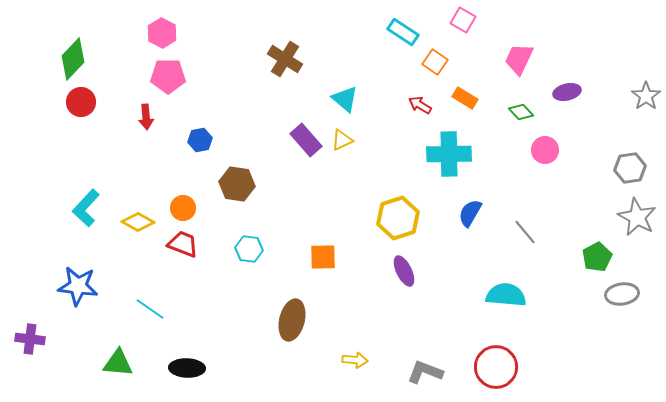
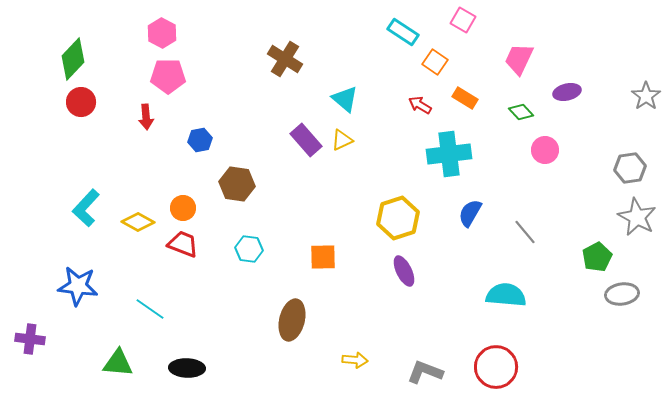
cyan cross at (449, 154): rotated 6 degrees counterclockwise
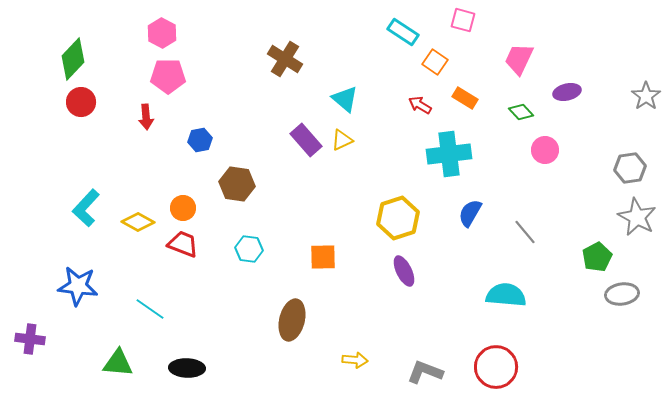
pink square at (463, 20): rotated 15 degrees counterclockwise
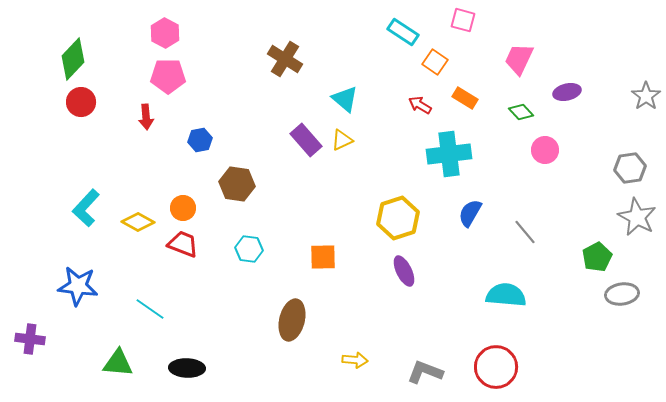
pink hexagon at (162, 33): moved 3 px right
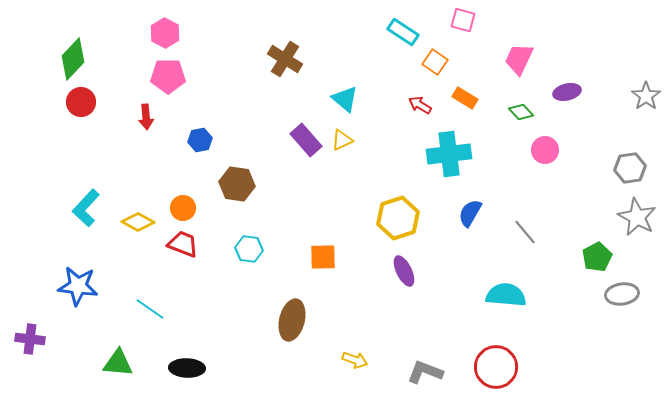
yellow arrow at (355, 360): rotated 15 degrees clockwise
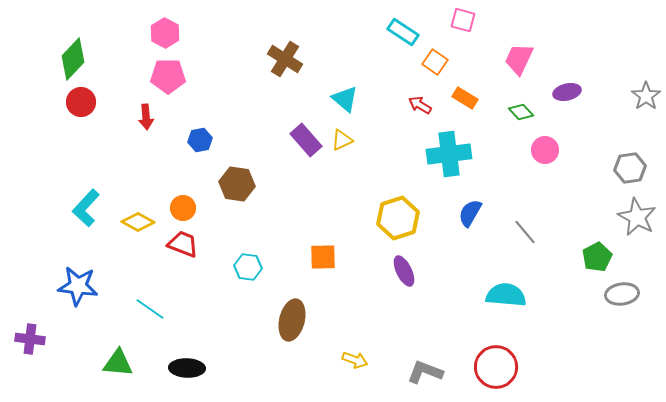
cyan hexagon at (249, 249): moved 1 px left, 18 px down
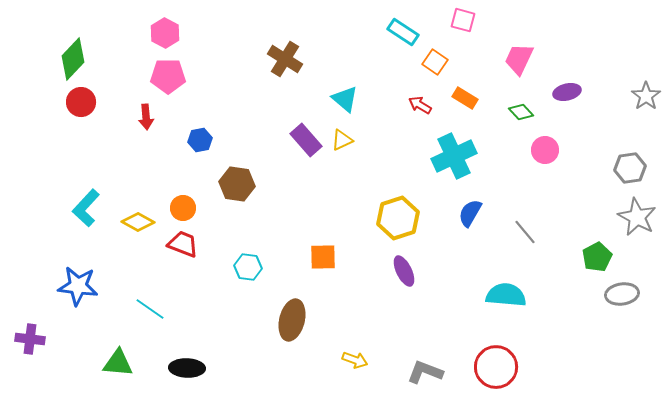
cyan cross at (449, 154): moved 5 px right, 2 px down; rotated 18 degrees counterclockwise
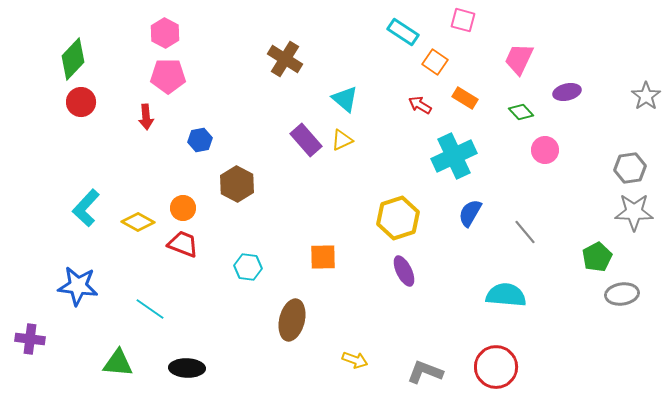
brown hexagon at (237, 184): rotated 20 degrees clockwise
gray star at (637, 217): moved 3 px left, 5 px up; rotated 27 degrees counterclockwise
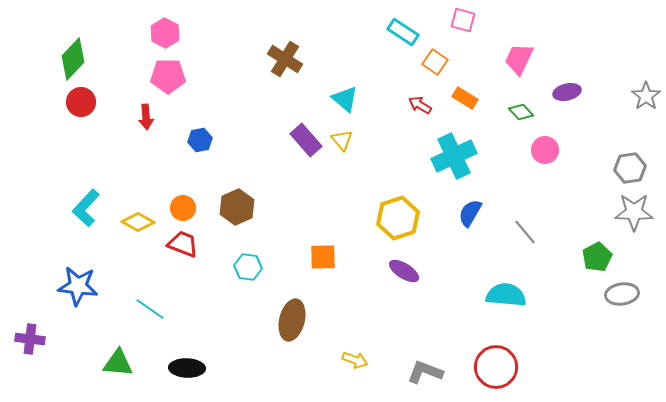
yellow triangle at (342, 140): rotated 45 degrees counterclockwise
brown hexagon at (237, 184): moved 23 px down; rotated 8 degrees clockwise
purple ellipse at (404, 271): rotated 32 degrees counterclockwise
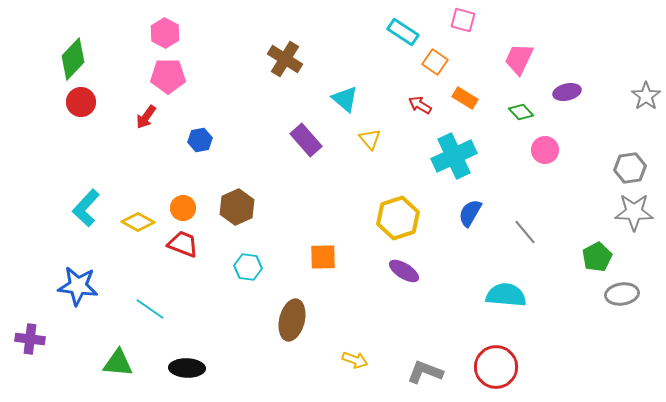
red arrow at (146, 117): rotated 40 degrees clockwise
yellow triangle at (342, 140): moved 28 px right, 1 px up
